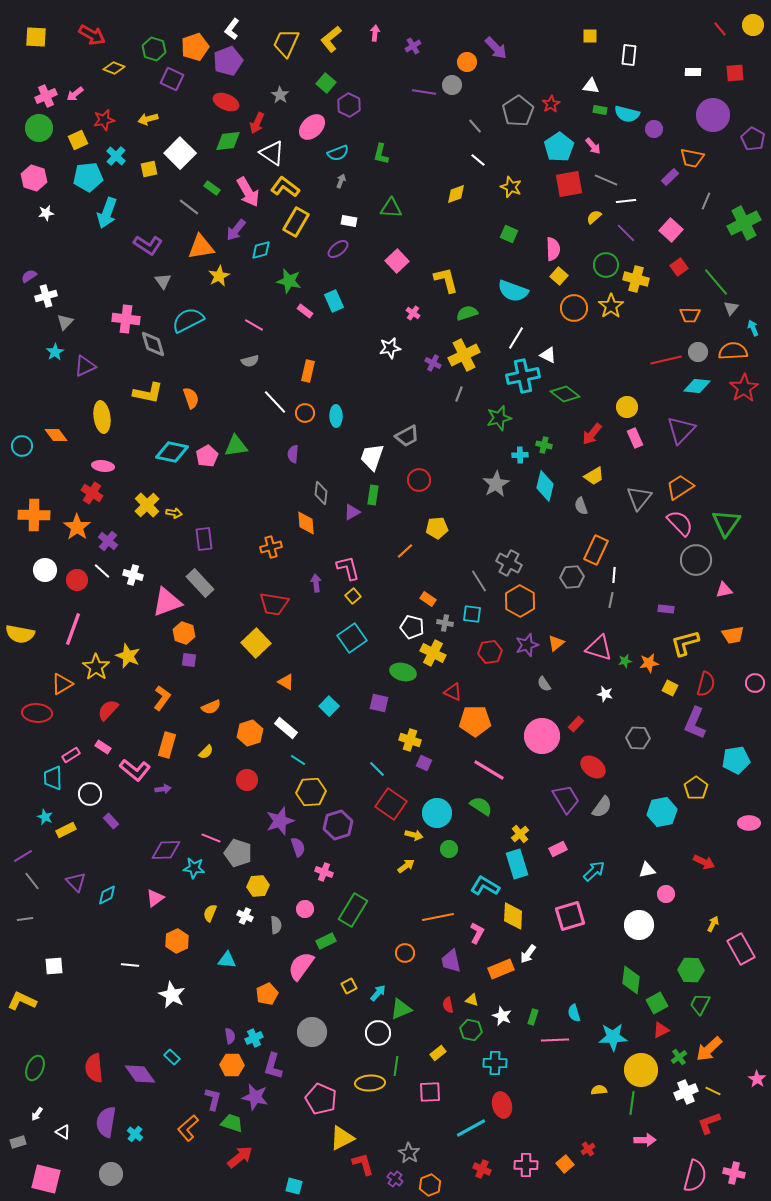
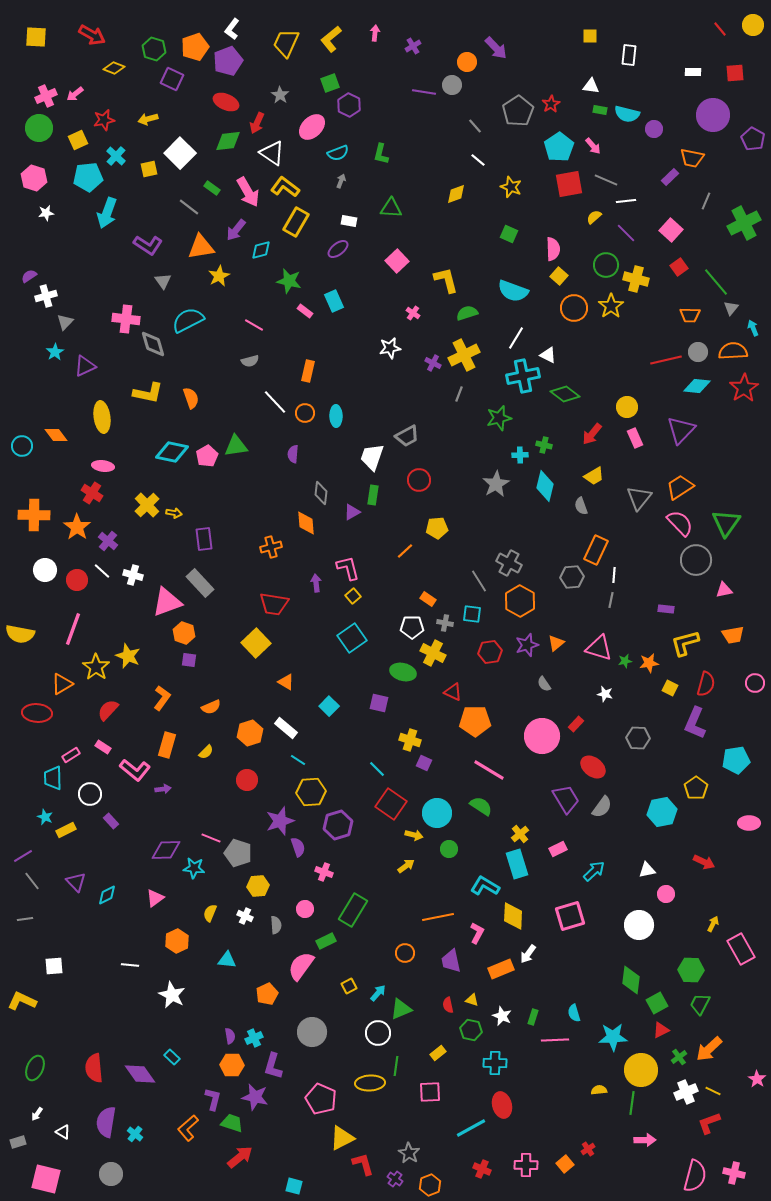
green square at (326, 83): moved 4 px right; rotated 30 degrees clockwise
white pentagon at (412, 627): rotated 15 degrees counterclockwise
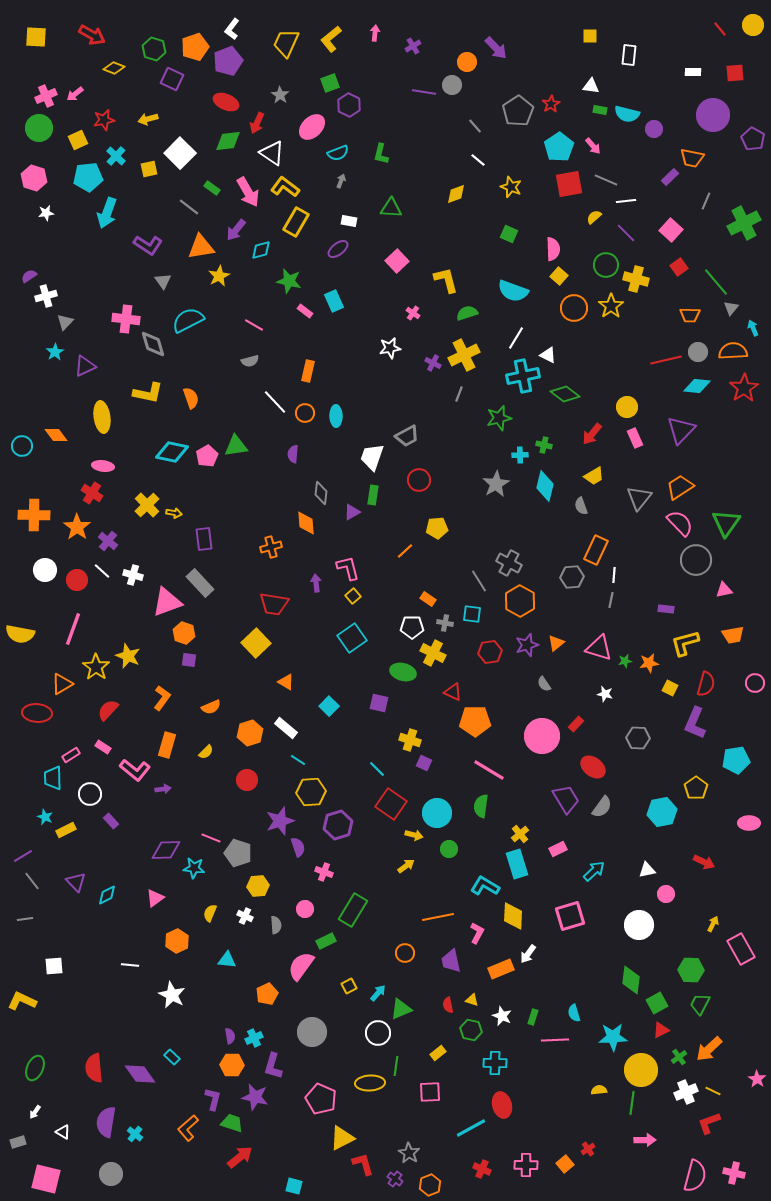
green semicircle at (481, 806): rotated 115 degrees counterclockwise
white arrow at (37, 1114): moved 2 px left, 2 px up
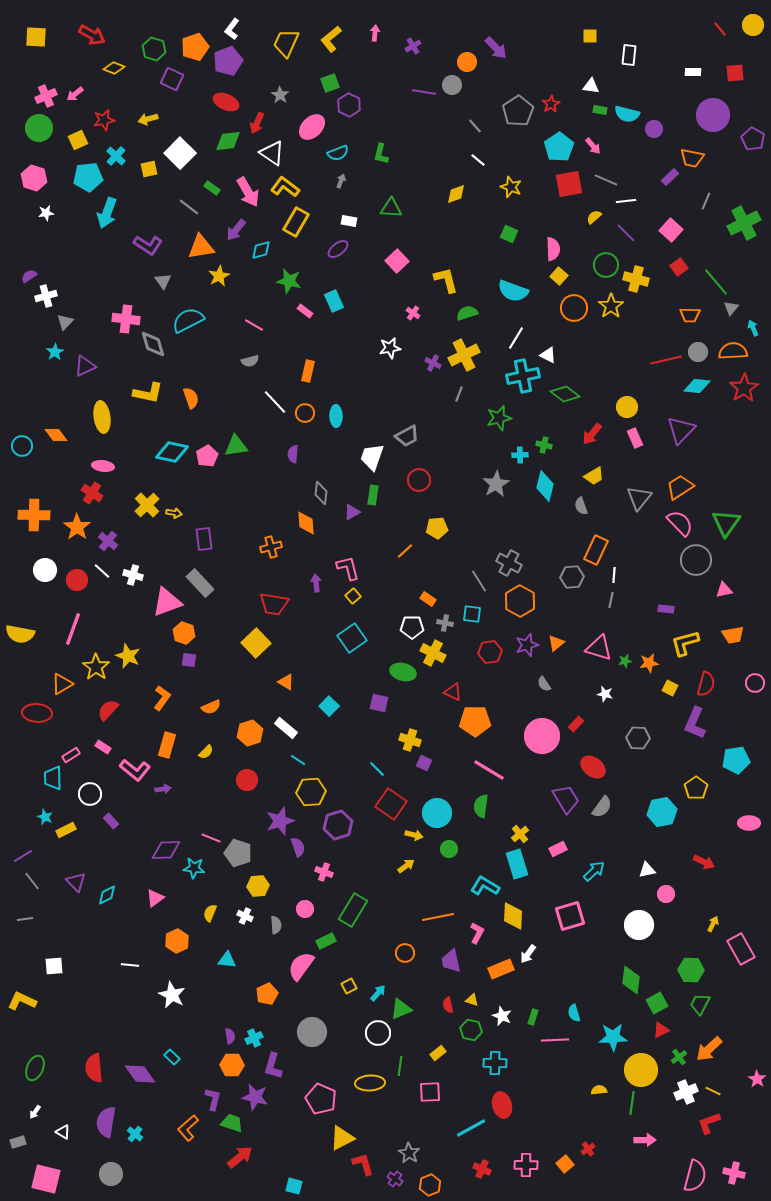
green line at (396, 1066): moved 4 px right
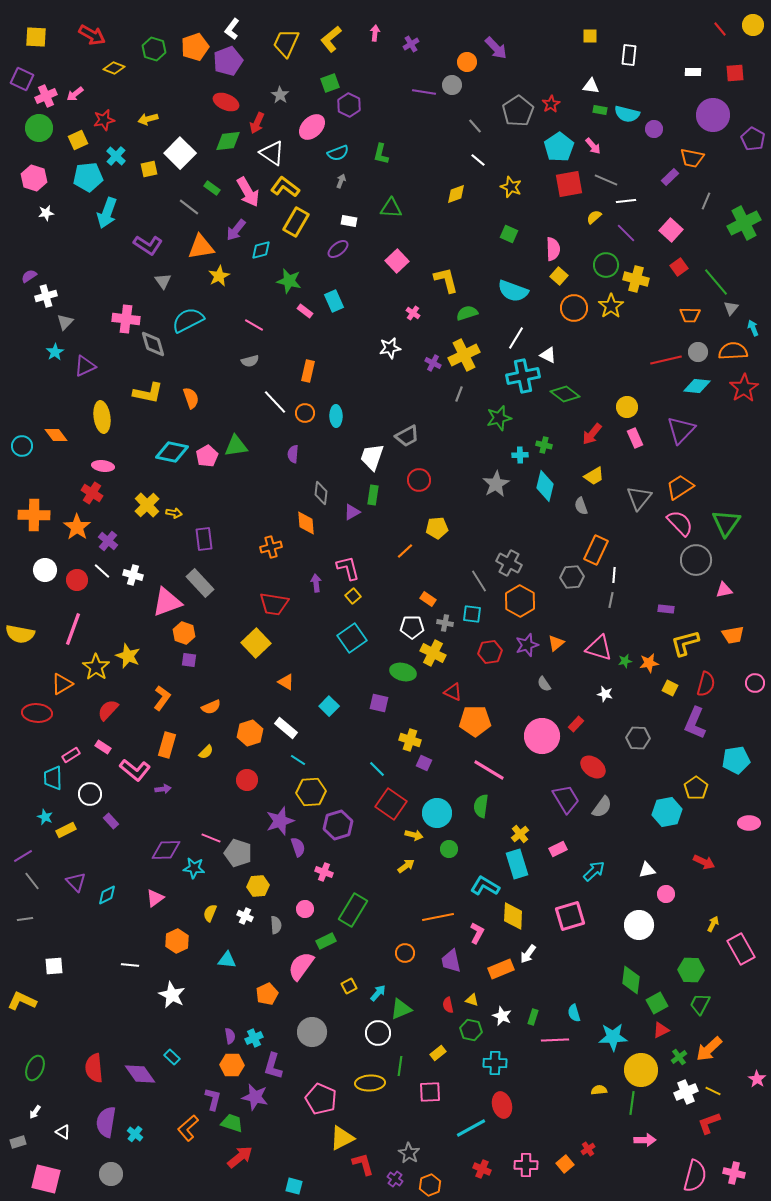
purple cross at (413, 46): moved 2 px left, 2 px up
purple square at (172, 79): moved 150 px left
cyan hexagon at (662, 812): moved 5 px right
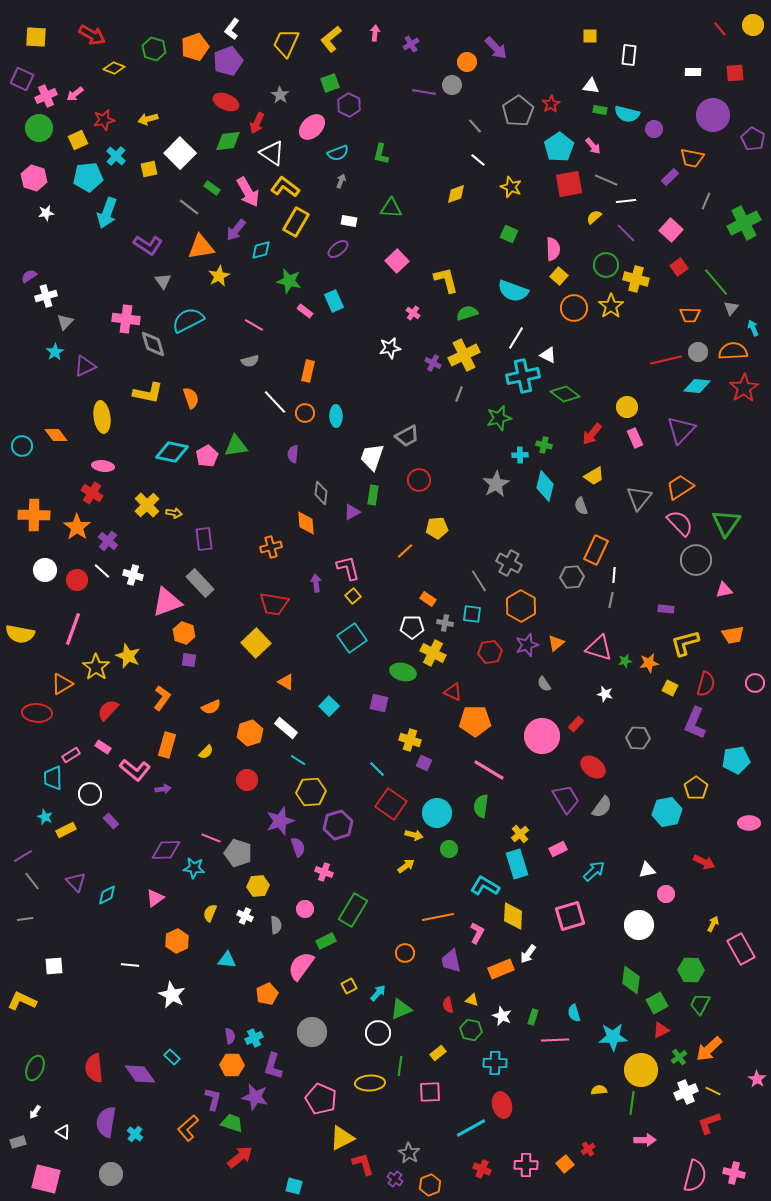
orange hexagon at (520, 601): moved 1 px right, 5 px down
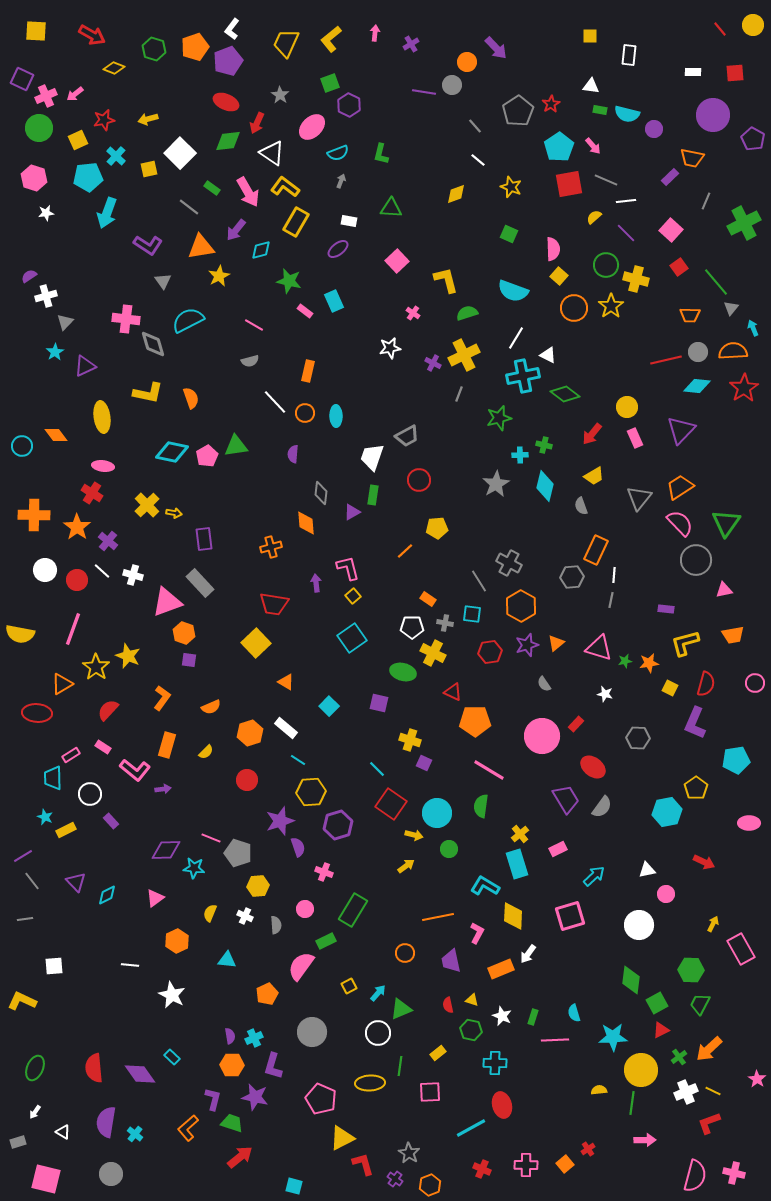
yellow square at (36, 37): moved 6 px up
cyan arrow at (594, 871): moved 5 px down
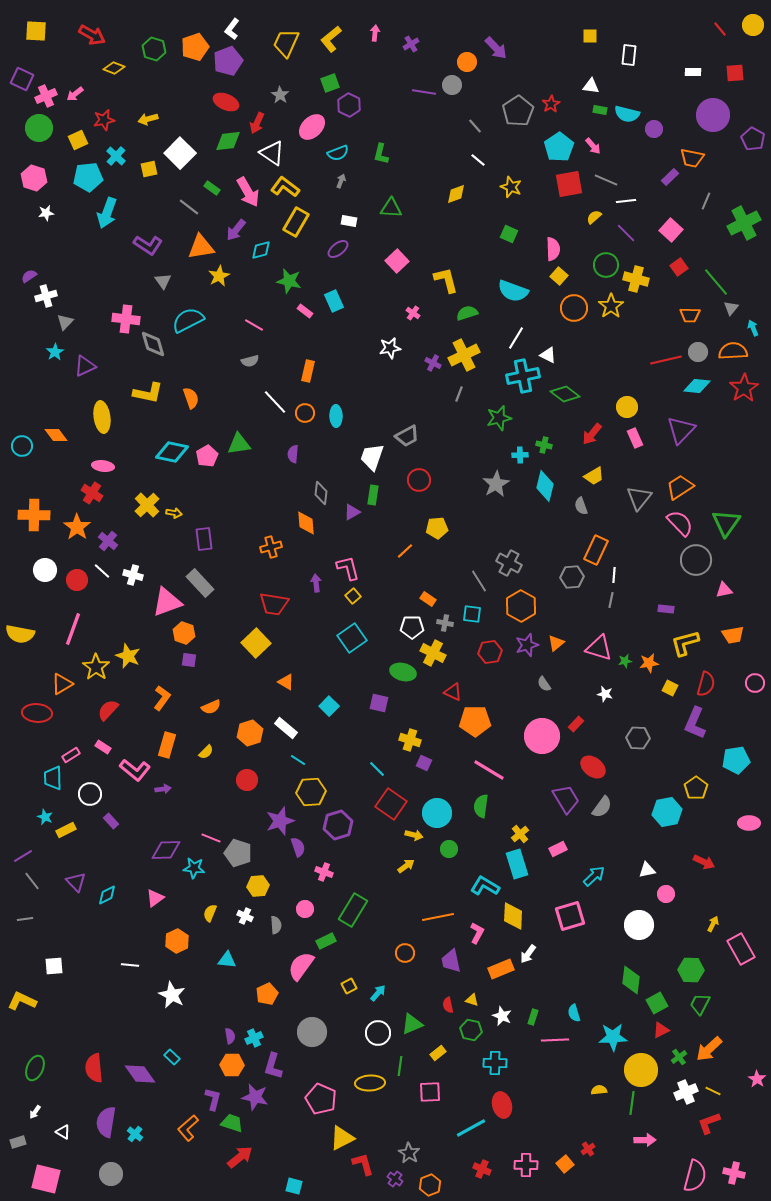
green triangle at (236, 446): moved 3 px right, 2 px up
green triangle at (401, 1009): moved 11 px right, 15 px down
